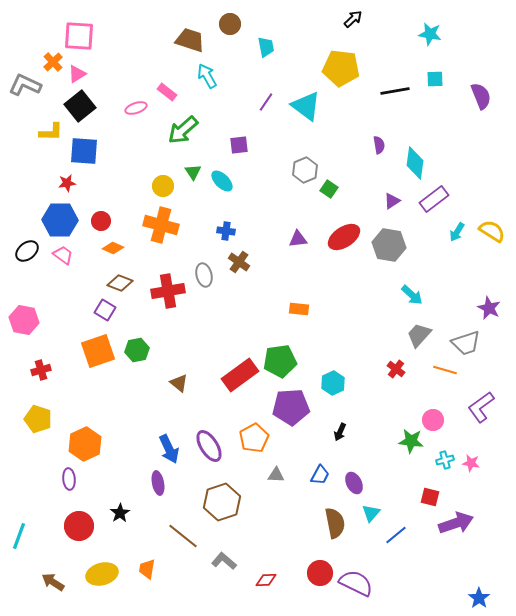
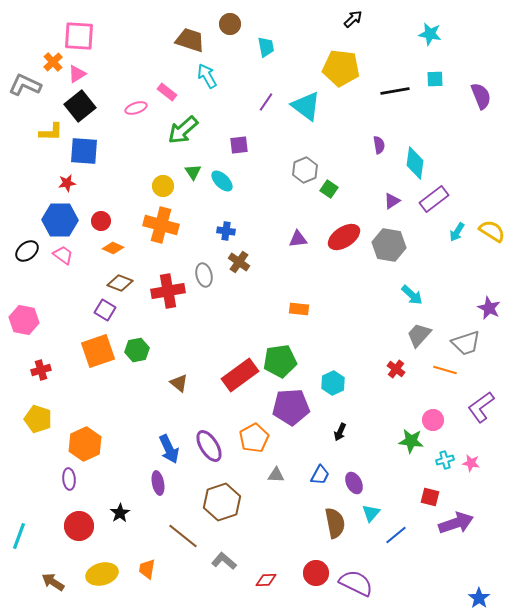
red circle at (320, 573): moved 4 px left
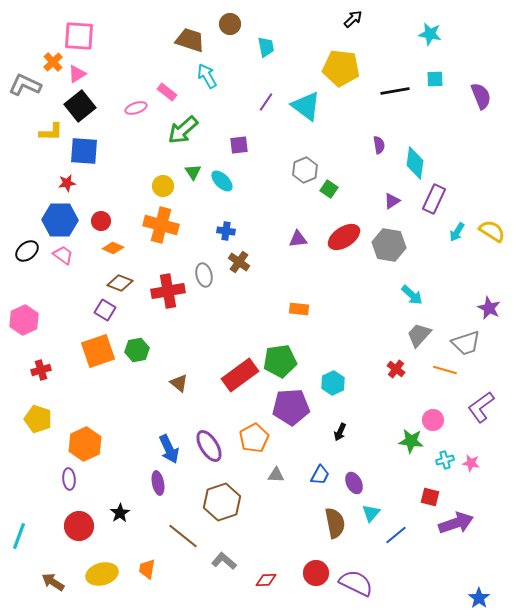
purple rectangle at (434, 199): rotated 28 degrees counterclockwise
pink hexagon at (24, 320): rotated 24 degrees clockwise
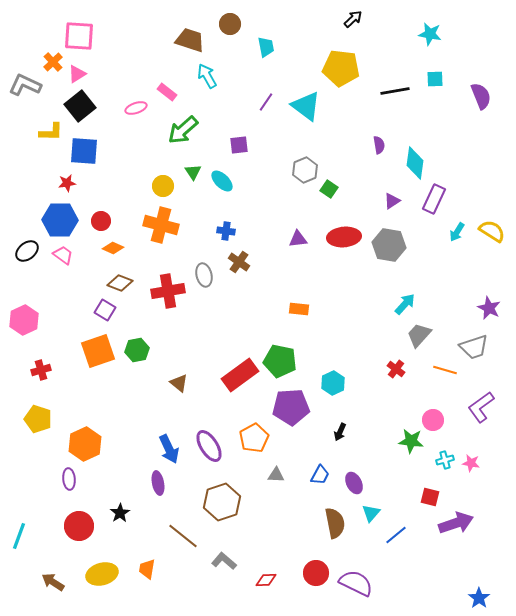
red ellipse at (344, 237): rotated 28 degrees clockwise
cyan arrow at (412, 295): moved 7 px left, 9 px down; rotated 90 degrees counterclockwise
gray trapezoid at (466, 343): moved 8 px right, 4 px down
green pentagon at (280, 361): rotated 20 degrees clockwise
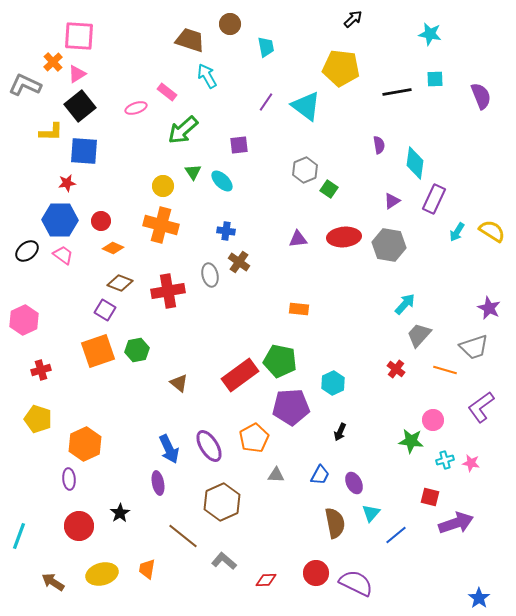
black line at (395, 91): moved 2 px right, 1 px down
gray ellipse at (204, 275): moved 6 px right
brown hexagon at (222, 502): rotated 6 degrees counterclockwise
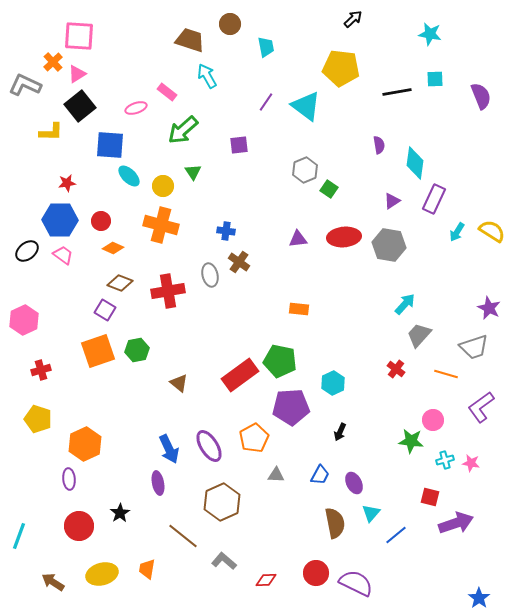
blue square at (84, 151): moved 26 px right, 6 px up
cyan ellipse at (222, 181): moved 93 px left, 5 px up
orange line at (445, 370): moved 1 px right, 4 px down
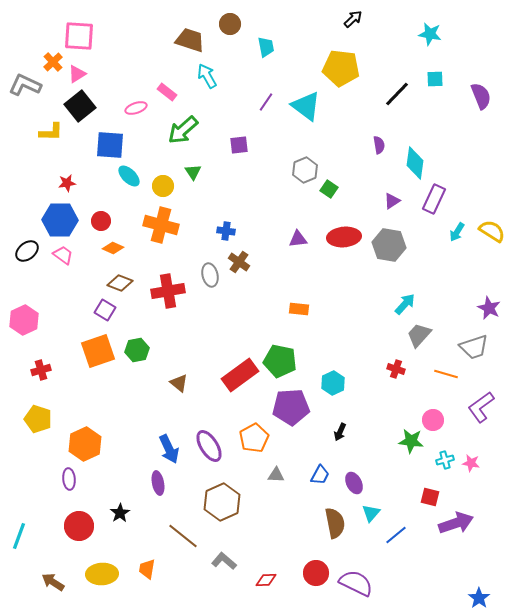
black line at (397, 92): moved 2 px down; rotated 36 degrees counterclockwise
red cross at (396, 369): rotated 18 degrees counterclockwise
yellow ellipse at (102, 574): rotated 12 degrees clockwise
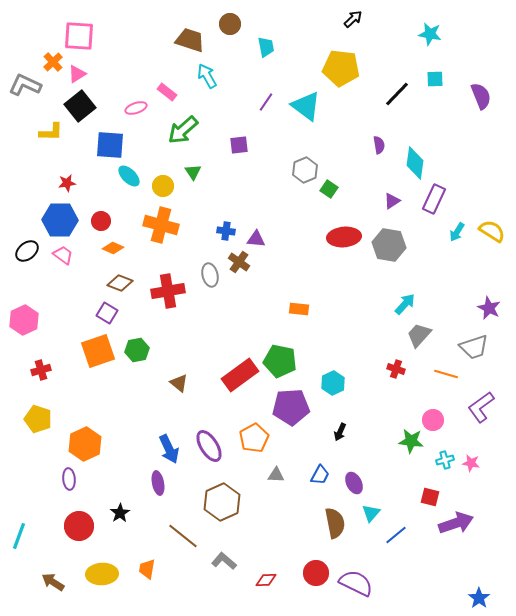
purple triangle at (298, 239): moved 42 px left; rotated 12 degrees clockwise
purple square at (105, 310): moved 2 px right, 3 px down
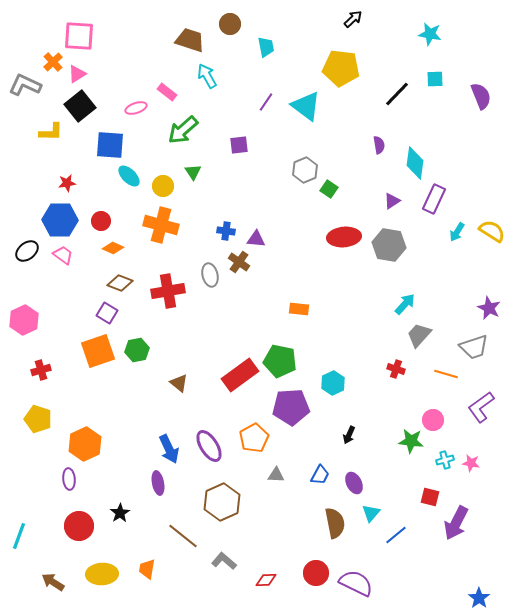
black arrow at (340, 432): moved 9 px right, 3 px down
purple arrow at (456, 523): rotated 136 degrees clockwise
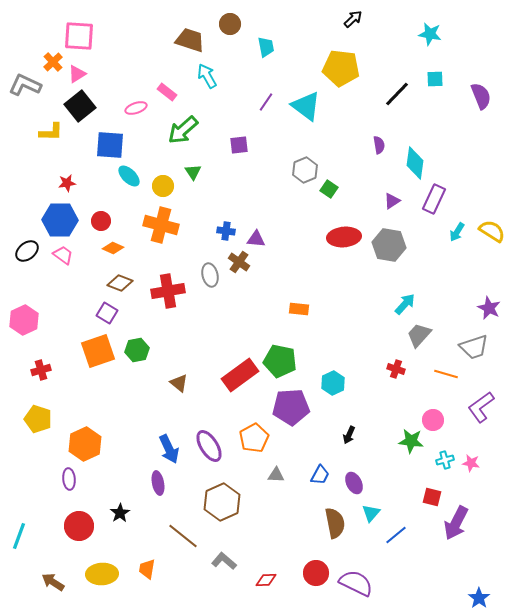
red square at (430, 497): moved 2 px right
